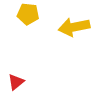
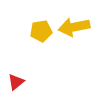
yellow pentagon: moved 13 px right, 17 px down; rotated 15 degrees counterclockwise
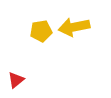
red triangle: moved 2 px up
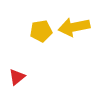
red triangle: moved 1 px right, 3 px up
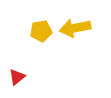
yellow arrow: moved 1 px right, 1 px down
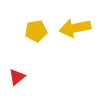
yellow pentagon: moved 5 px left
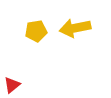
red triangle: moved 5 px left, 8 px down
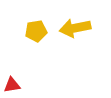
red triangle: rotated 30 degrees clockwise
